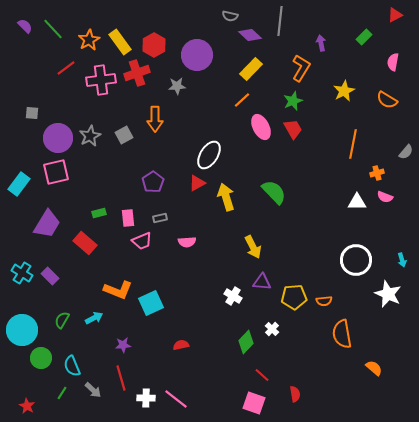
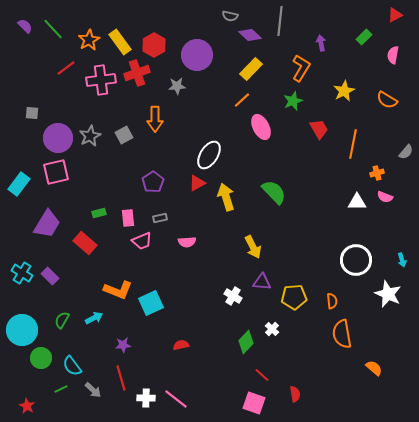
pink semicircle at (393, 62): moved 7 px up
red trapezoid at (293, 129): moved 26 px right
orange semicircle at (324, 301): moved 8 px right; rotated 91 degrees counterclockwise
cyan semicircle at (72, 366): rotated 15 degrees counterclockwise
green line at (62, 393): moved 1 px left, 4 px up; rotated 32 degrees clockwise
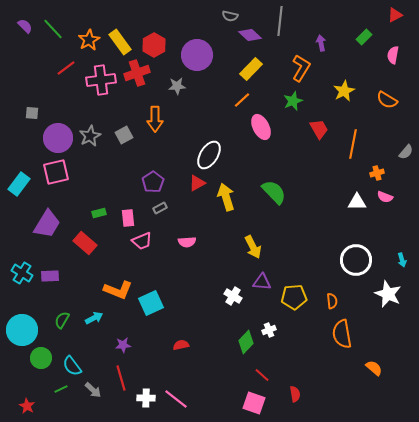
gray rectangle at (160, 218): moved 10 px up; rotated 16 degrees counterclockwise
purple rectangle at (50, 276): rotated 48 degrees counterclockwise
white cross at (272, 329): moved 3 px left, 1 px down; rotated 24 degrees clockwise
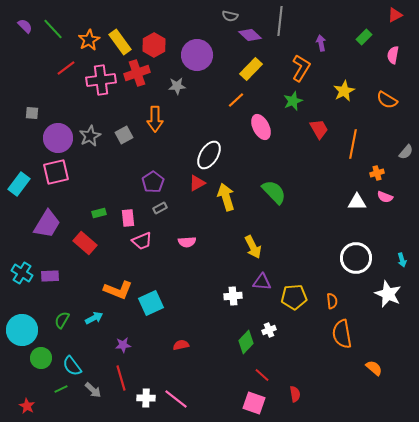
orange line at (242, 100): moved 6 px left
white circle at (356, 260): moved 2 px up
white cross at (233, 296): rotated 36 degrees counterclockwise
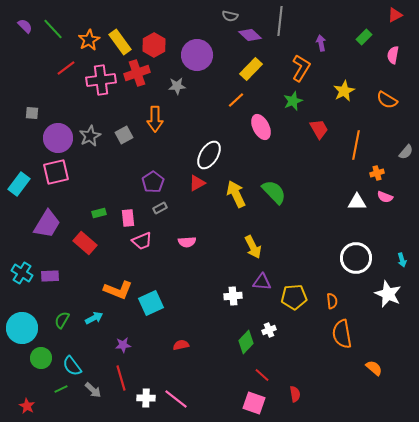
orange line at (353, 144): moved 3 px right, 1 px down
yellow arrow at (226, 197): moved 10 px right, 3 px up; rotated 8 degrees counterclockwise
cyan circle at (22, 330): moved 2 px up
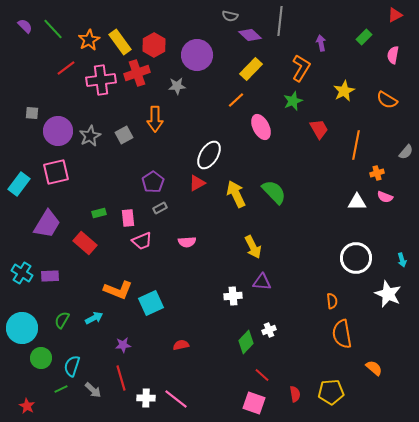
purple circle at (58, 138): moved 7 px up
yellow pentagon at (294, 297): moved 37 px right, 95 px down
cyan semicircle at (72, 366): rotated 55 degrees clockwise
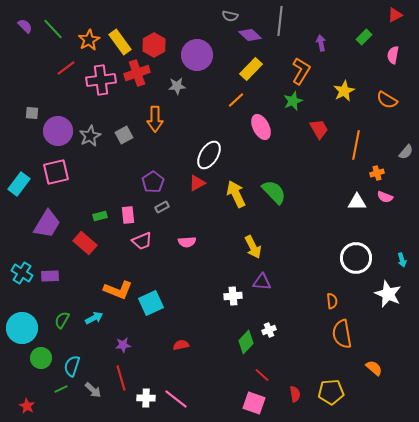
orange L-shape at (301, 68): moved 3 px down
gray rectangle at (160, 208): moved 2 px right, 1 px up
green rectangle at (99, 213): moved 1 px right, 3 px down
pink rectangle at (128, 218): moved 3 px up
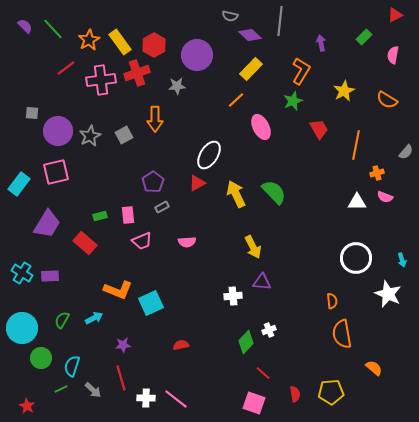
red line at (262, 375): moved 1 px right, 2 px up
